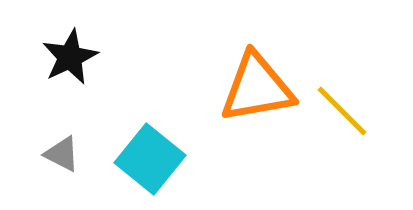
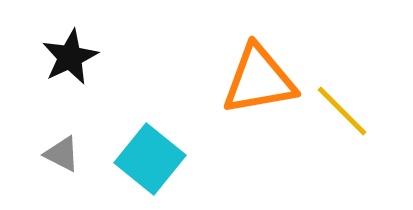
orange triangle: moved 2 px right, 8 px up
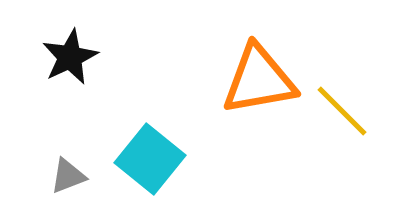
gray triangle: moved 6 px right, 22 px down; rotated 48 degrees counterclockwise
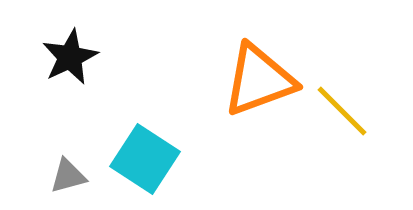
orange triangle: rotated 10 degrees counterclockwise
cyan square: moved 5 px left; rotated 6 degrees counterclockwise
gray triangle: rotated 6 degrees clockwise
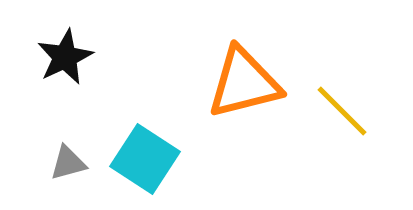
black star: moved 5 px left
orange triangle: moved 15 px left, 3 px down; rotated 6 degrees clockwise
gray triangle: moved 13 px up
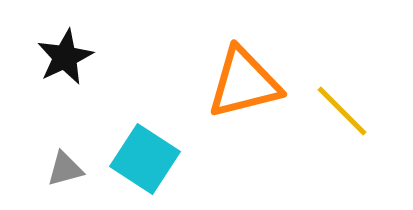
gray triangle: moved 3 px left, 6 px down
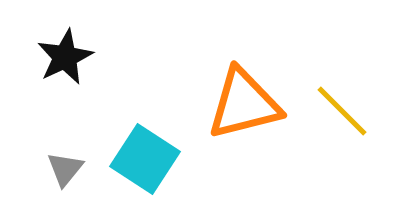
orange triangle: moved 21 px down
gray triangle: rotated 36 degrees counterclockwise
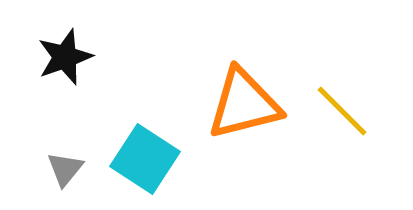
black star: rotated 6 degrees clockwise
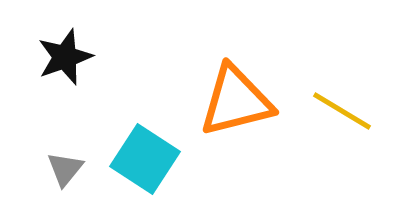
orange triangle: moved 8 px left, 3 px up
yellow line: rotated 14 degrees counterclockwise
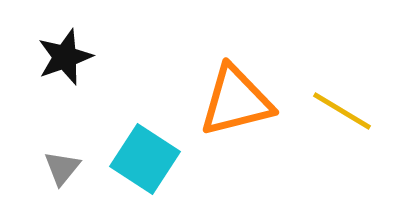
gray triangle: moved 3 px left, 1 px up
